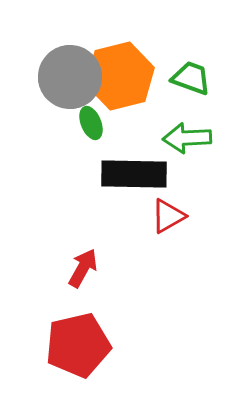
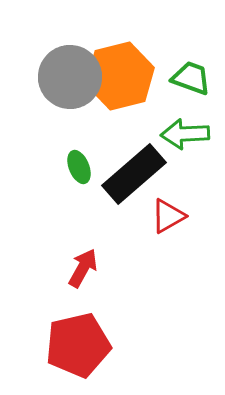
green ellipse: moved 12 px left, 44 px down
green arrow: moved 2 px left, 4 px up
black rectangle: rotated 42 degrees counterclockwise
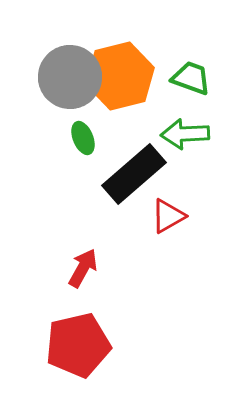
green ellipse: moved 4 px right, 29 px up
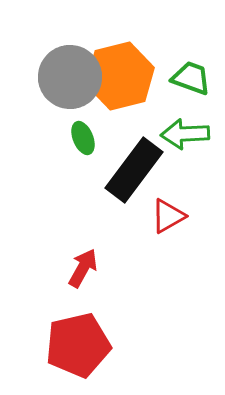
black rectangle: moved 4 px up; rotated 12 degrees counterclockwise
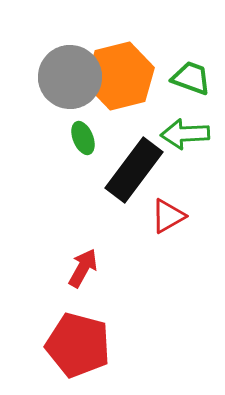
red pentagon: rotated 28 degrees clockwise
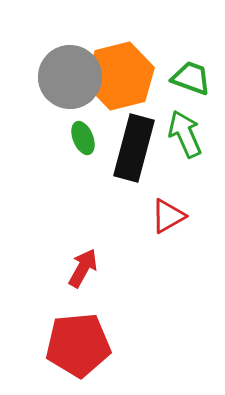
green arrow: rotated 69 degrees clockwise
black rectangle: moved 22 px up; rotated 22 degrees counterclockwise
red pentagon: rotated 20 degrees counterclockwise
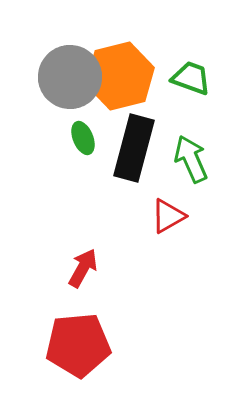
green arrow: moved 6 px right, 25 px down
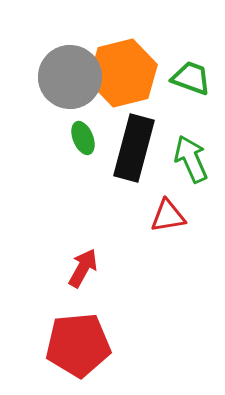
orange hexagon: moved 3 px right, 3 px up
red triangle: rotated 21 degrees clockwise
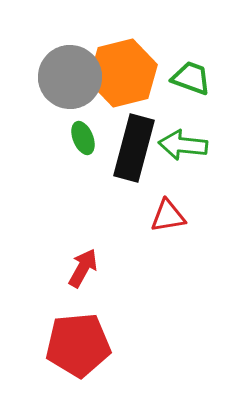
green arrow: moved 8 px left, 14 px up; rotated 60 degrees counterclockwise
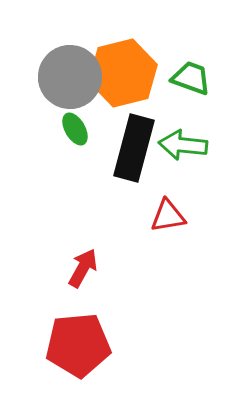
green ellipse: moved 8 px left, 9 px up; rotated 8 degrees counterclockwise
